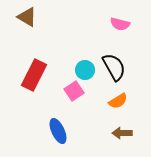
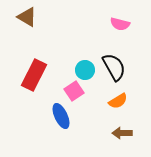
blue ellipse: moved 3 px right, 15 px up
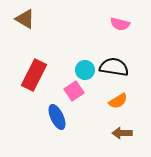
brown triangle: moved 2 px left, 2 px down
black semicircle: rotated 52 degrees counterclockwise
blue ellipse: moved 4 px left, 1 px down
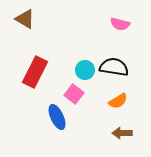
red rectangle: moved 1 px right, 3 px up
pink square: moved 3 px down; rotated 18 degrees counterclockwise
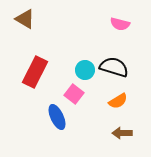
black semicircle: rotated 8 degrees clockwise
